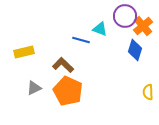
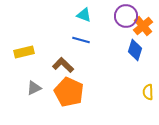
purple circle: moved 1 px right
cyan triangle: moved 16 px left, 14 px up
orange pentagon: moved 1 px right, 1 px down
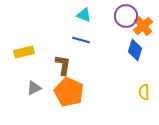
brown L-shape: rotated 55 degrees clockwise
yellow semicircle: moved 4 px left
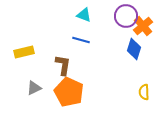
blue diamond: moved 1 px left, 1 px up
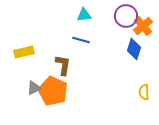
cyan triangle: rotated 28 degrees counterclockwise
orange pentagon: moved 16 px left, 1 px up
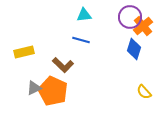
purple circle: moved 4 px right, 1 px down
brown L-shape: rotated 125 degrees clockwise
yellow semicircle: rotated 42 degrees counterclockwise
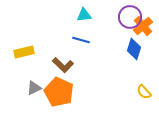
orange pentagon: moved 6 px right, 1 px down
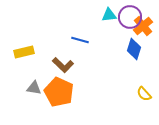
cyan triangle: moved 25 px right
blue line: moved 1 px left
gray triangle: rotated 35 degrees clockwise
yellow semicircle: moved 2 px down
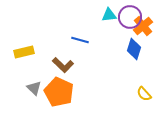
gray triangle: rotated 35 degrees clockwise
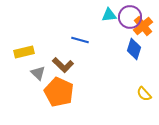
gray triangle: moved 4 px right, 15 px up
